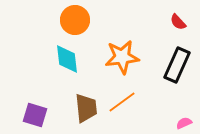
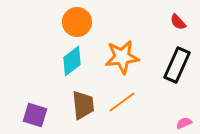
orange circle: moved 2 px right, 2 px down
cyan diamond: moved 5 px right, 2 px down; rotated 60 degrees clockwise
brown trapezoid: moved 3 px left, 3 px up
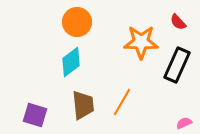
orange star: moved 19 px right, 15 px up; rotated 8 degrees clockwise
cyan diamond: moved 1 px left, 1 px down
orange line: rotated 24 degrees counterclockwise
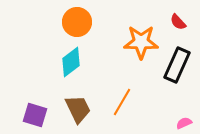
brown trapezoid: moved 5 px left, 4 px down; rotated 20 degrees counterclockwise
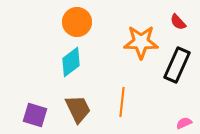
orange line: rotated 24 degrees counterclockwise
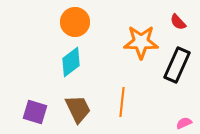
orange circle: moved 2 px left
purple square: moved 3 px up
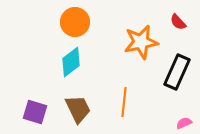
orange star: rotated 12 degrees counterclockwise
black rectangle: moved 7 px down
orange line: moved 2 px right
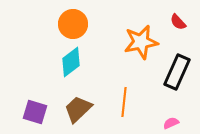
orange circle: moved 2 px left, 2 px down
brown trapezoid: rotated 108 degrees counterclockwise
pink semicircle: moved 13 px left
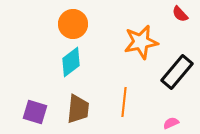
red semicircle: moved 2 px right, 8 px up
black rectangle: rotated 16 degrees clockwise
brown trapezoid: rotated 140 degrees clockwise
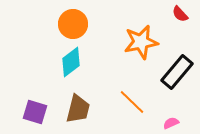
orange line: moved 8 px right; rotated 52 degrees counterclockwise
brown trapezoid: rotated 8 degrees clockwise
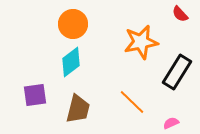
black rectangle: rotated 8 degrees counterclockwise
purple square: moved 17 px up; rotated 25 degrees counterclockwise
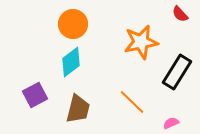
purple square: rotated 20 degrees counterclockwise
